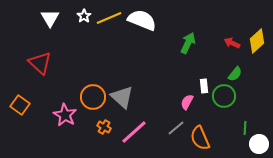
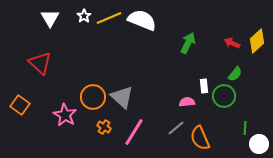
pink semicircle: rotated 56 degrees clockwise
pink line: rotated 16 degrees counterclockwise
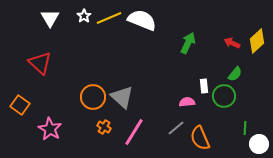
pink star: moved 15 px left, 14 px down
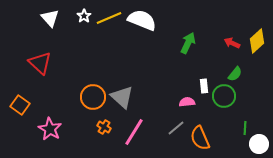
white triangle: rotated 12 degrees counterclockwise
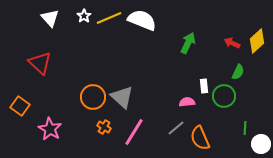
green semicircle: moved 3 px right, 2 px up; rotated 14 degrees counterclockwise
orange square: moved 1 px down
white circle: moved 2 px right
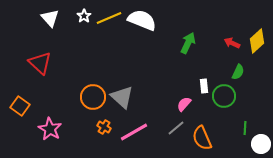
pink semicircle: moved 3 px left, 2 px down; rotated 42 degrees counterclockwise
pink line: rotated 28 degrees clockwise
orange semicircle: moved 2 px right
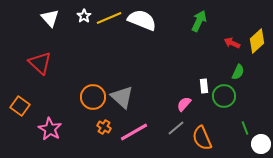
green arrow: moved 11 px right, 22 px up
green line: rotated 24 degrees counterclockwise
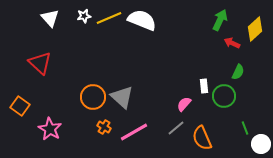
white star: rotated 24 degrees clockwise
green arrow: moved 21 px right, 1 px up
yellow diamond: moved 2 px left, 12 px up
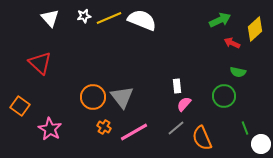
green arrow: rotated 40 degrees clockwise
green semicircle: rotated 77 degrees clockwise
white rectangle: moved 27 px left
gray triangle: rotated 10 degrees clockwise
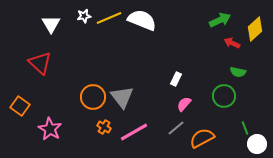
white triangle: moved 1 px right, 6 px down; rotated 12 degrees clockwise
white rectangle: moved 1 px left, 7 px up; rotated 32 degrees clockwise
orange semicircle: rotated 85 degrees clockwise
white circle: moved 4 px left
